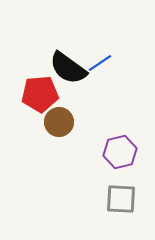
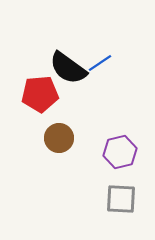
brown circle: moved 16 px down
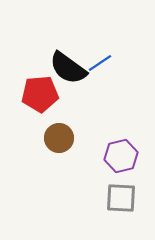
purple hexagon: moved 1 px right, 4 px down
gray square: moved 1 px up
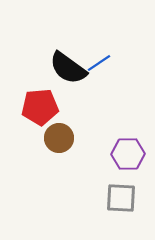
blue line: moved 1 px left
red pentagon: moved 13 px down
purple hexagon: moved 7 px right, 2 px up; rotated 12 degrees clockwise
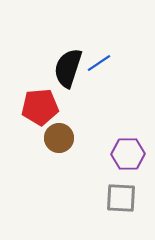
black semicircle: rotated 72 degrees clockwise
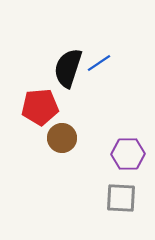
brown circle: moved 3 px right
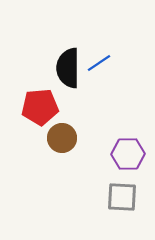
black semicircle: rotated 18 degrees counterclockwise
gray square: moved 1 px right, 1 px up
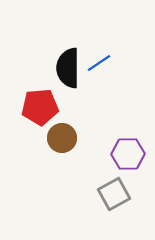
gray square: moved 8 px left, 3 px up; rotated 32 degrees counterclockwise
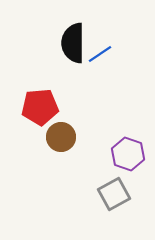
blue line: moved 1 px right, 9 px up
black semicircle: moved 5 px right, 25 px up
brown circle: moved 1 px left, 1 px up
purple hexagon: rotated 20 degrees clockwise
